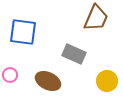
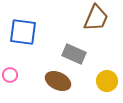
brown ellipse: moved 10 px right
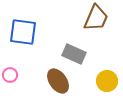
brown ellipse: rotated 30 degrees clockwise
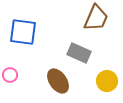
gray rectangle: moved 5 px right, 1 px up
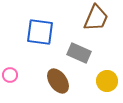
blue square: moved 17 px right
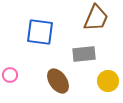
gray rectangle: moved 5 px right, 1 px down; rotated 30 degrees counterclockwise
yellow circle: moved 1 px right
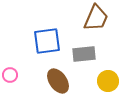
blue square: moved 7 px right, 9 px down; rotated 16 degrees counterclockwise
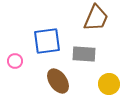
gray rectangle: rotated 10 degrees clockwise
pink circle: moved 5 px right, 14 px up
yellow circle: moved 1 px right, 3 px down
